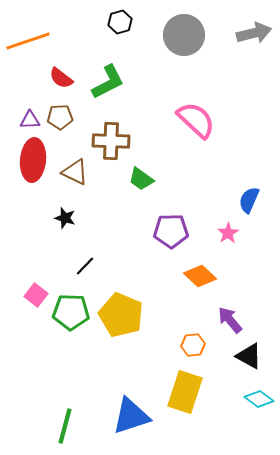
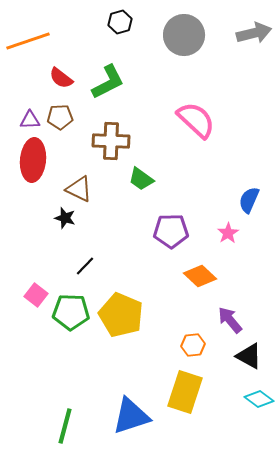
brown triangle: moved 4 px right, 17 px down
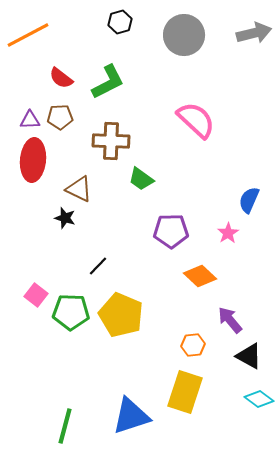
orange line: moved 6 px up; rotated 9 degrees counterclockwise
black line: moved 13 px right
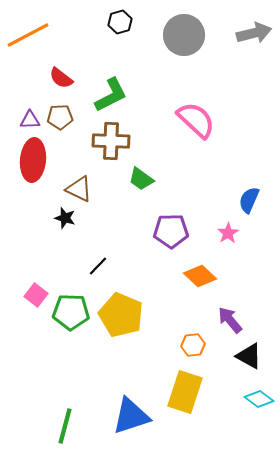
green L-shape: moved 3 px right, 13 px down
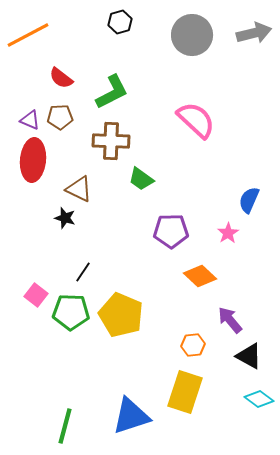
gray circle: moved 8 px right
green L-shape: moved 1 px right, 3 px up
purple triangle: rotated 25 degrees clockwise
black line: moved 15 px left, 6 px down; rotated 10 degrees counterclockwise
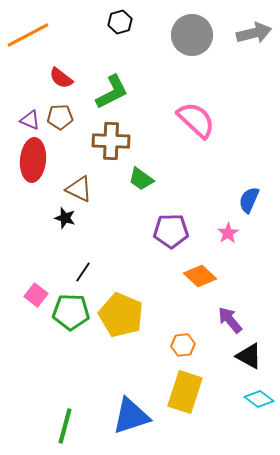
orange hexagon: moved 10 px left
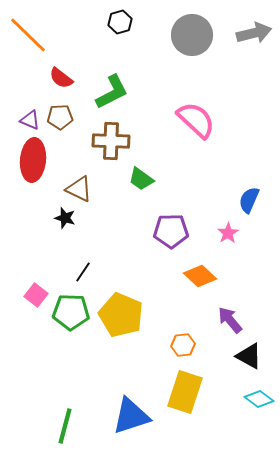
orange line: rotated 72 degrees clockwise
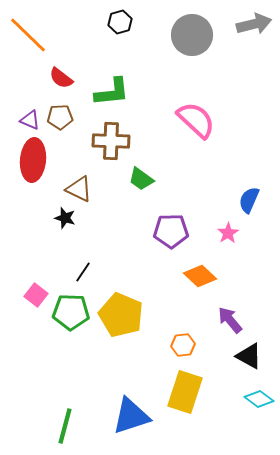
gray arrow: moved 9 px up
green L-shape: rotated 21 degrees clockwise
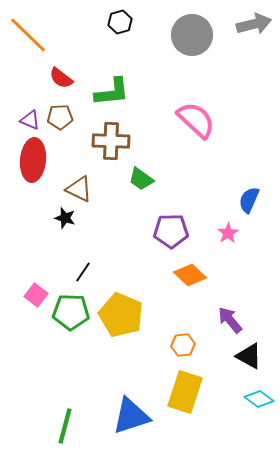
orange diamond: moved 10 px left, 1 px up
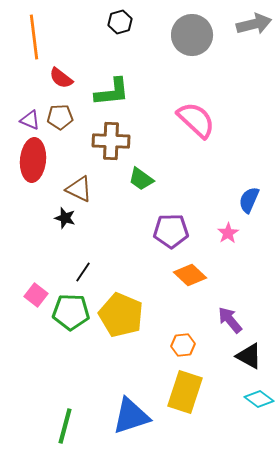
orange line: moved 6 px right, 2 px down; rotated 39 degrees clockwise
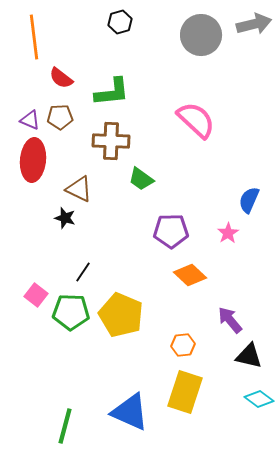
gray circle: moved 9 px right
black triangle: rotated 16 degrees counterclockwise
blue triangle: moved 1 px left, 4 px up; rotated 42 degrees clockwise
